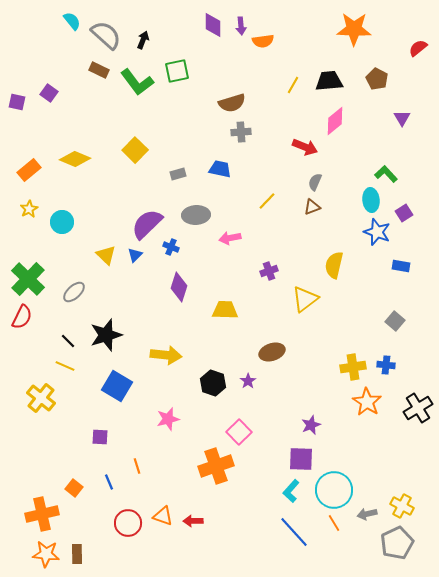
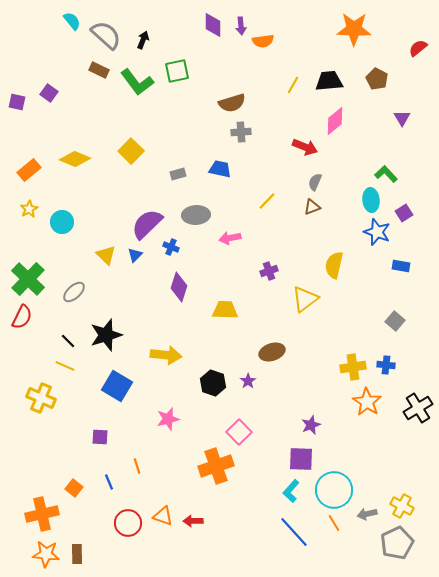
yellow square at (135, 150): moved 4 px left, 1 px down
yellow cross at (41, 398): rotated 16 degrees counterclockwise
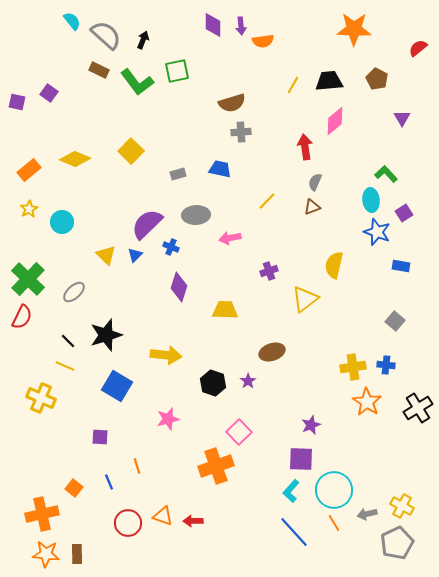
red arrow at (305, 147): rotated 120 degrees counterclockwise
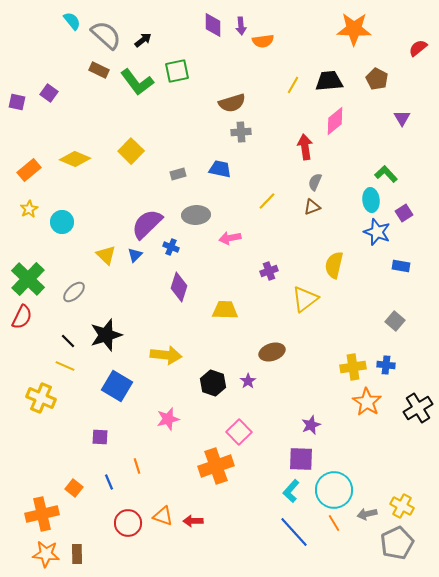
black arrow at (143, 40): rotated 30 degrees clockwise
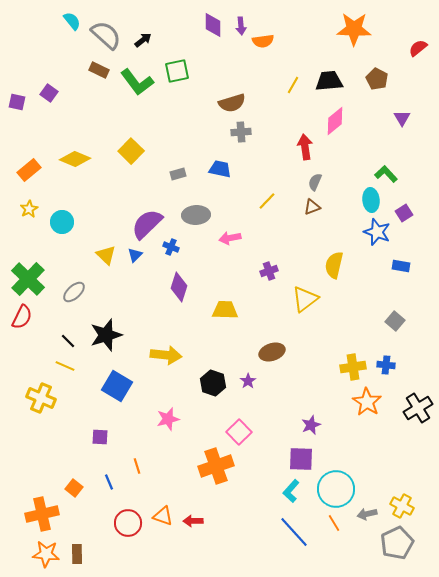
cyan circle at (334, 490): moved 2 px right, 1 px up
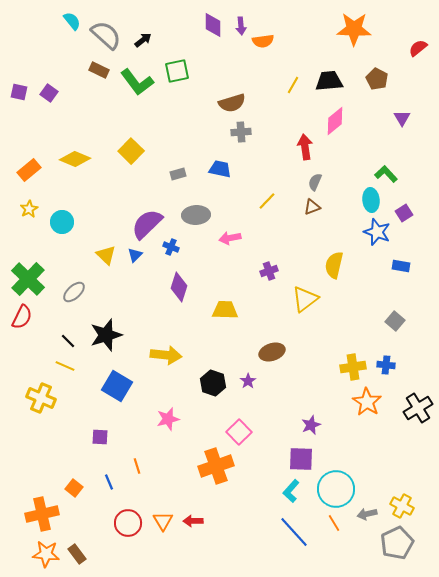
purple square at (17, 102): moved 2 px right, 10 px up
orange triangle at (163, 516): moved 5 px down; rotated 40 degrees clockwise
brown rectangle at (77, 554): rotated 36 degrees counterclockwise
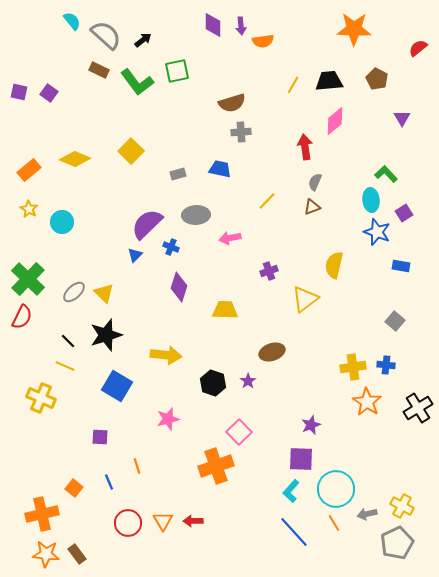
yellow star at (29, 209): rotated 12 degrees counterclockwise
yellow triangle at (106, 255): moved 2 px left, 38 px down
